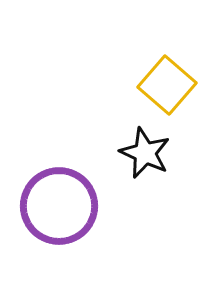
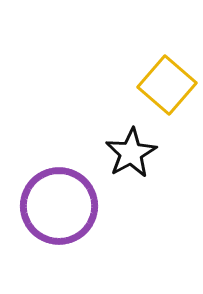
black star: moved 14 px left; rotated 18 degrees clockwise
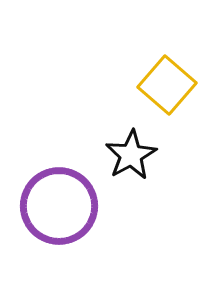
black star: moved 2 px down
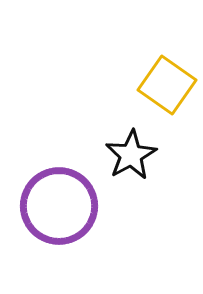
yellow square: rotated 6 degrees counterclockwise
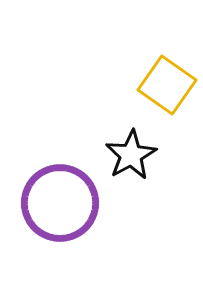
purple circle: moved 1 px right, 3 px up
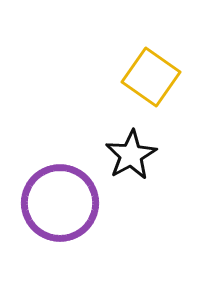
yellow square: moved 16 px left, 8 px up
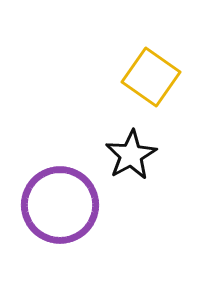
purple circle: moved 2 px down
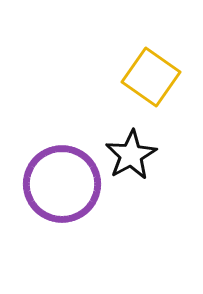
purple circle: moved 2 px right, 21 px up
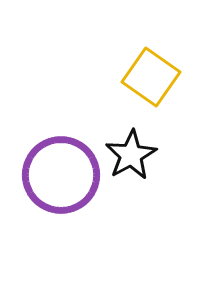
purple circle: moved 1 px left, 9 px up
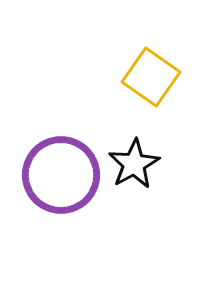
black star: moved 3 px right, 9 px down
